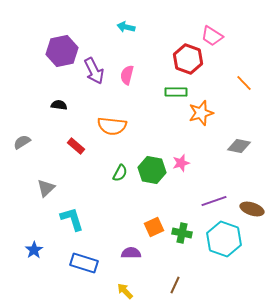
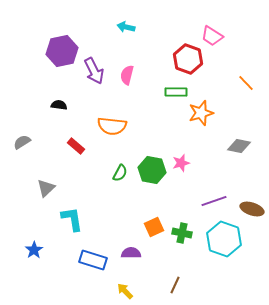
orange line: moved 2 px right
cyan L-shape: rotated 8 degrees clockwise
blue rectangle: moved 9 px right, 3 px up
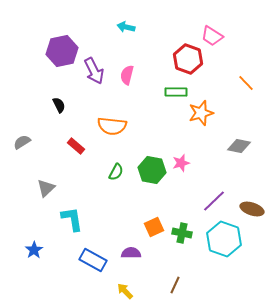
black semicircle: rotated 56 degrees clockwise
green semicircle: moved 4 px left, 1 px up
purple line: rotated 25 degrees counterclockwise
blue rectangle: rotated 12 degrees clockwise
